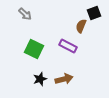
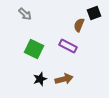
brown semicircle: moved 2 px left, 1 px up
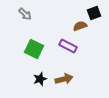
brown semicircle: moved 1 px right, 1 px down; rotated 48 degrees clockwise
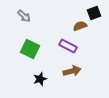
gray arrow: moved 1 px left, 2 px down
green square: moved 4 px left
brown arrow: moved 8 px right, 8 px up
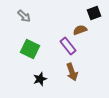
brown semicircle: moved 4 px down
purple rectangle: rotated 24 degrees clockwise
brown arrow: moved 1 px down; rotated 84 degrees clockwise
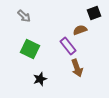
brown arrow: moved 5 px right, 4 px up
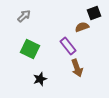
gray arrow: rotated 88 degrees counterclockwise
brown semicircle: moved 2 px right, 3 px up
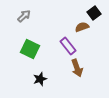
black square: rotated 16 degrees counterclockwise
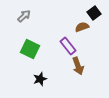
brown arrow: moved 1 px right, 2 px up
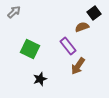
gray arrow: moved 10 px left, 4 px up
brown arrow: rotated 54 degrees clockwise
